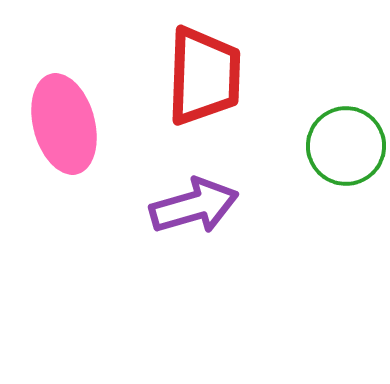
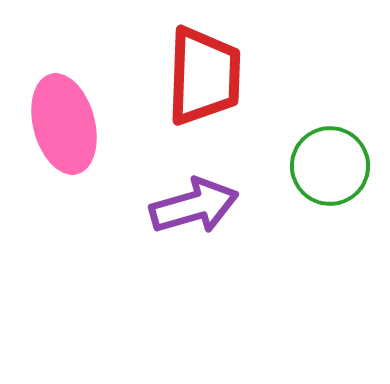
green circle: moved 16 px left, 20 px down
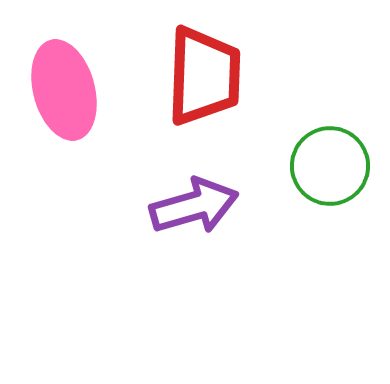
pink ellipse: moved 34 px up
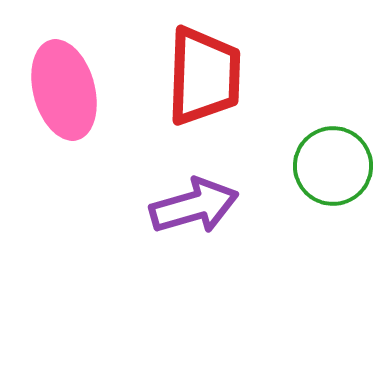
green circle: moved 3 px right
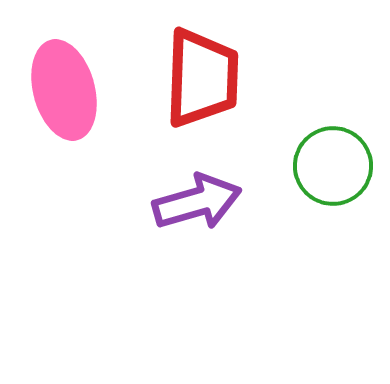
red trapezoid: moved 2 px left, 2 px down
purple arrow: moved 3 px right, 4 px up
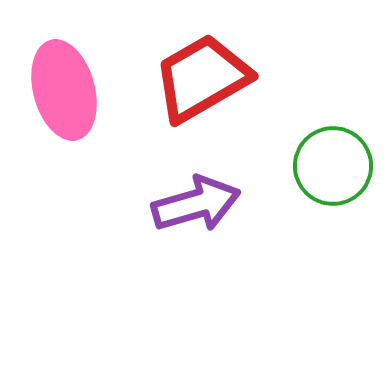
red trapezoid: rotated 122 degrees counterclockwise
purple arrow: moved 1 px left, 2 px down
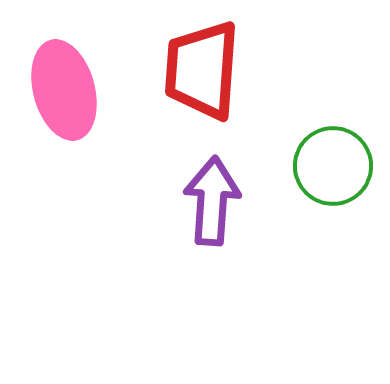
red trapezoid: moved 8 px up; rotated 56 degrees counterclockwise
purple arrow: moved 16 px right, 3 px up; rotated 70 degrees counterclockwise
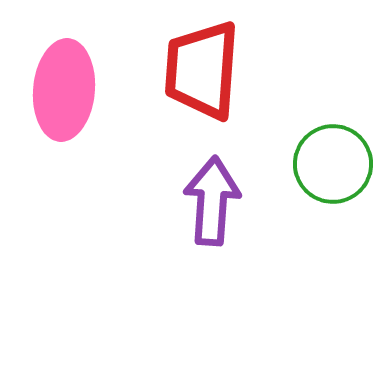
pink ellipse: rotated 20 degrees clockwise
green circle: moved 2 px up
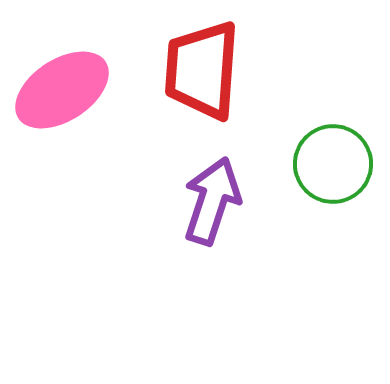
pink ellipse: moved 2 px left; rotated 52 degrees clockwise
purple arrow: rotated 14 degrees clockwise
